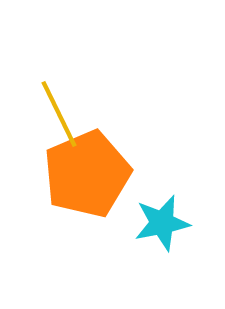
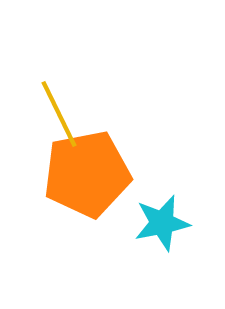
orange pentagon: rotated 12 degrees clockwise
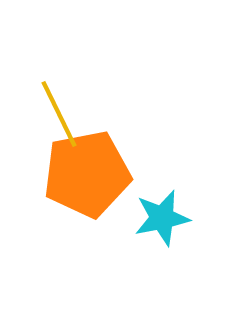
cyan star: moved 5 px up
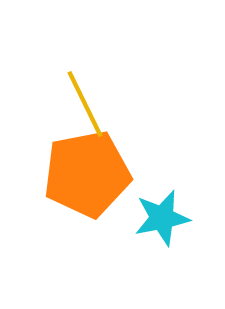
yellow line: moved 26 px right, 10 px up
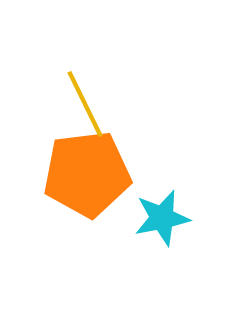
orange pentagon: rotated 4 degrees clockwise
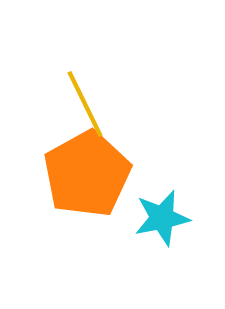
orange pentagon: rotated 22 degrees counterclockwise
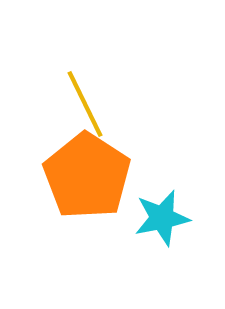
orange pentagon: moved 2 px down; rotated 10 degrees counterclockwise
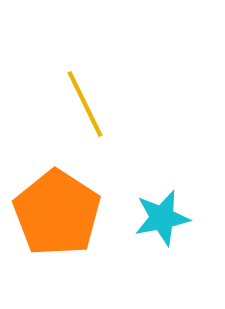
orange pentagon: moved 30 px left, 37 px down
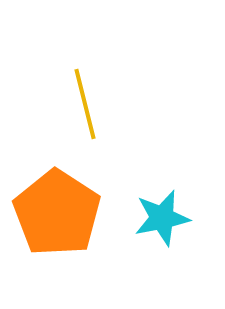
yellow line: rotated 12 degrees clockwise
